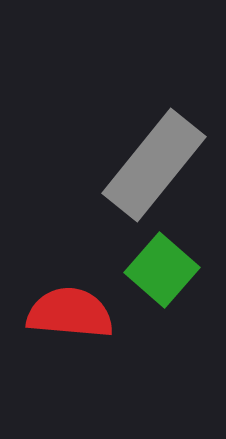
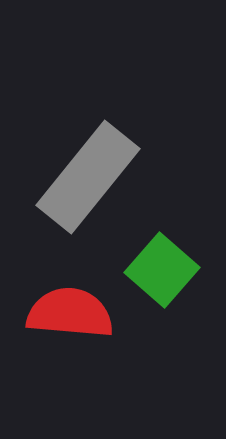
gray rectangle: moved 66 px left, 12 px down
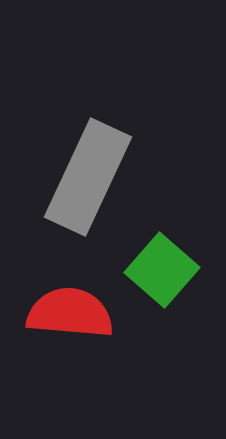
gray rectangle: rotated 14 degrees counterclockwise
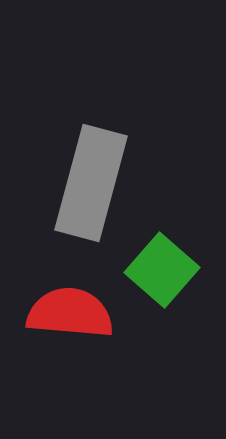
gray rectangle: moved 3 px right, 6 px down; rotated 10 degrees counterclockwise
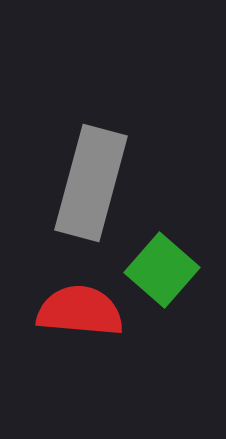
red semicircle: moved 10 px right, 2 px up
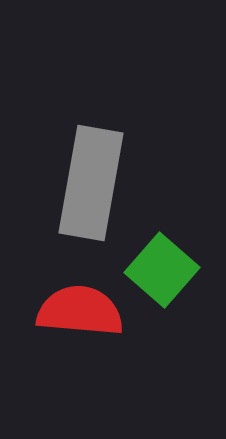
gray rectangle: rotated 5 degrees counterclockwise
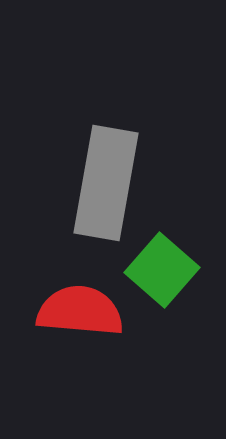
gray rectangle: moved 15 px right
